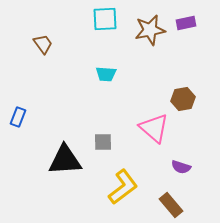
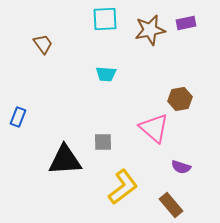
brown hexagon: moved 3 px left
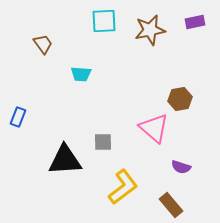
cyan square: moved 1 px left, 2 px down
purple rectangle: moved 9 px right, 1 px up
cyan trapezoid: moved 25 px left
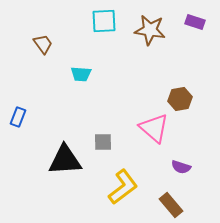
purple rectangle: rotated 30 degrees clockwise
brown star: rotated 20 degrees clockwise
